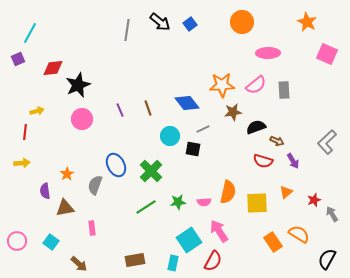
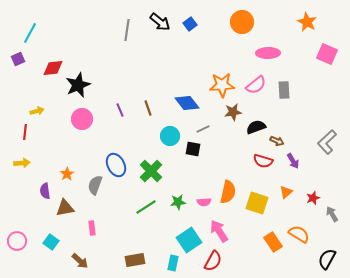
red star at (314, 200): moved 1 px left, 2 px up
yellow square at (257, 203): rotated 20 degrees clockwise
brown arrow at (79, 264): moved 1 px right, 3 px up
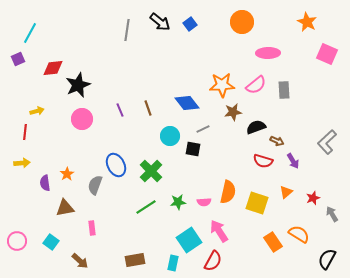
purple semicircle at (45, 191): moved 8 px up
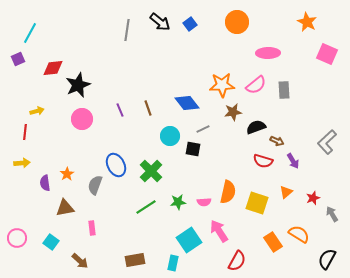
orange circle at (242, 22): moved 5 px left
pink circle at (17, 241): moved 3 px up
red semicircle at (213, 261): moved 24 px right
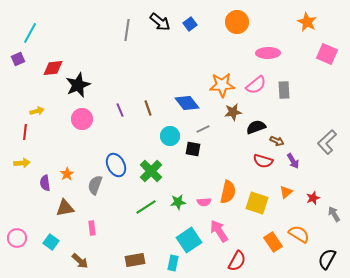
gray arrow at (332, 214): moved 2 px right
